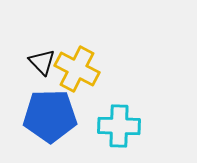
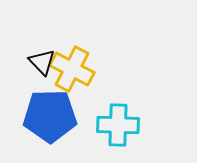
yellow cross: moved 5 px left
cyan cross: moved 1 px left, 1 px up
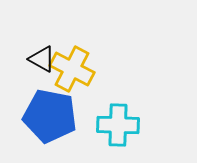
black triangle: moved 3 px up; rotated 16 degrees counterclockwise
blue pentagon: rotated 12 degrees clockwise
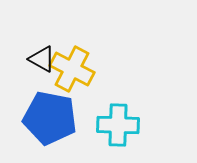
blue pentagon: moved 2 px down
